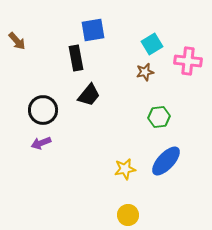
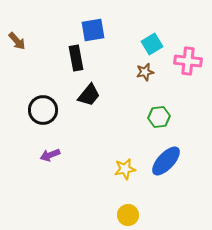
purple arrow: moved 9 px right, 12 px down
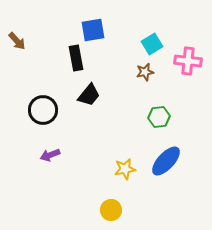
yellow circle: moved 17 px left, 5 px up
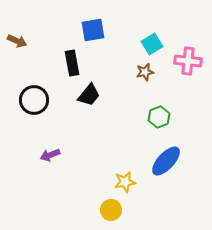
brown arrow: rotated 24 degrees counterclockwise
black rectangle: moved 4 px left, 5 px down
black circle: moved 9 px left, 10 px up
green hexagon: rotated 15 degrees counterclockwise
yellow star: moved 13 px down
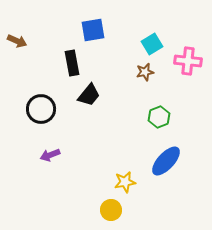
black circle: moved 7 px right, 9 px down
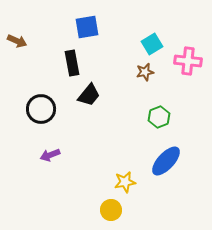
blue square: moved 6 px left, 3 px up
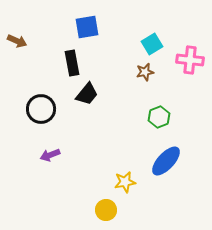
pink cross: moved 2 px right, 1 px up
black trapezoid: moved 2 px left, 1 px up
yellow circle: moved 5 px left
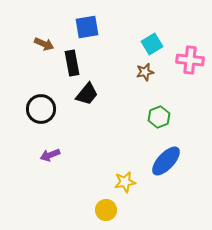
brown arrow: moved 27 px right, 3 px down
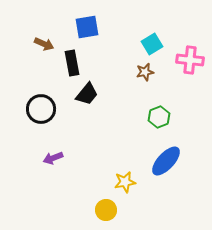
purple arrow: moved 3 px right, 3 px down
